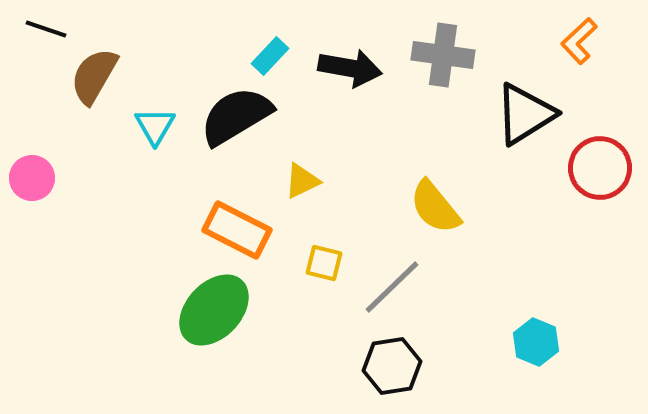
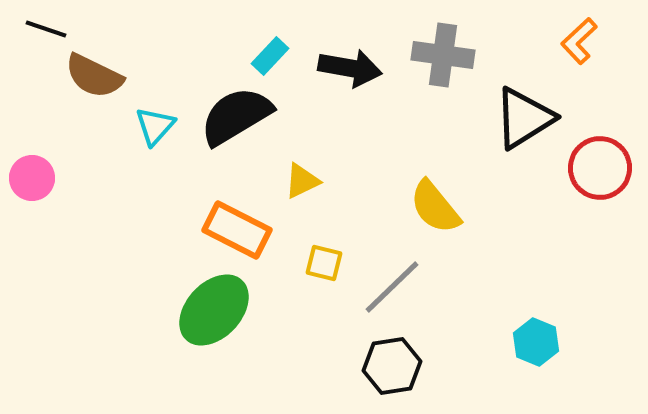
brown semicircle: rotated 94 degrees counterclockwise
black triangle: moved 1 px left, 4 px down
cyan triangle: rotated 12 degrees clockwise
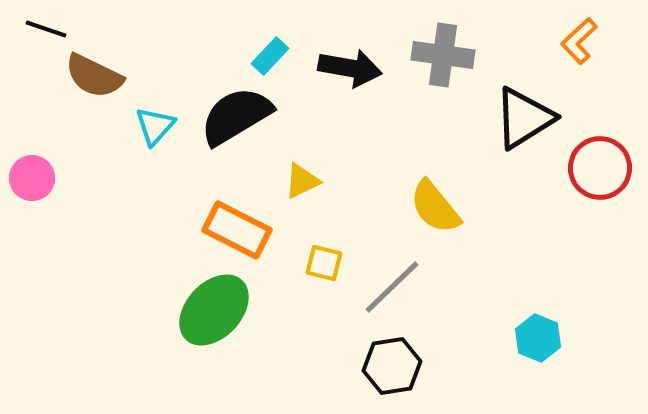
cyan hexagon: moved 2 px right, 4 px up
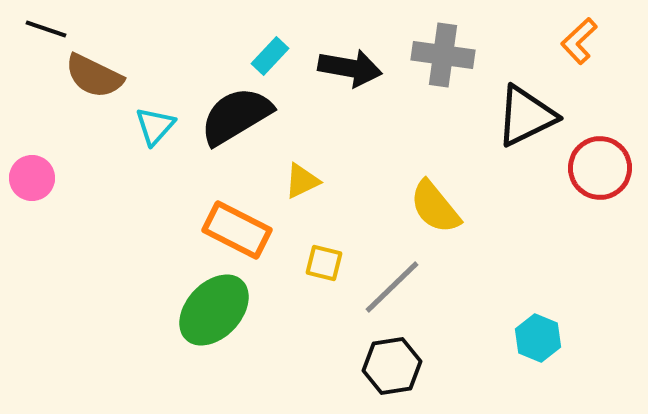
black triangle: moved 2 px right, 2 px up; rotated 6 degrees clockwise
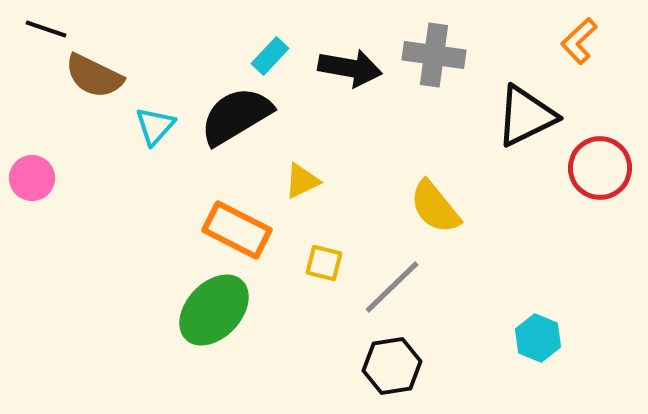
gray cross: moved 9 px left
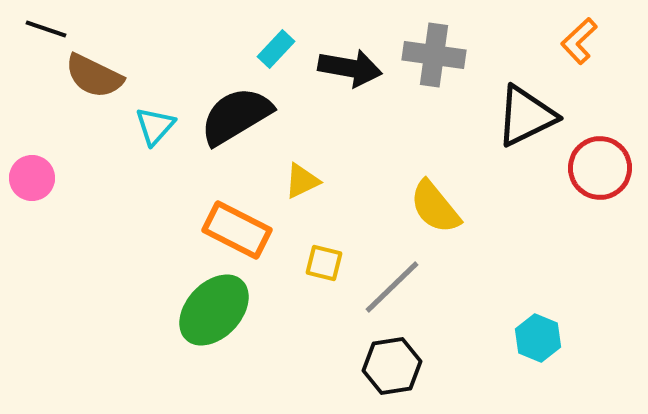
cyan rectangle: moved 6 px right, 7 px up
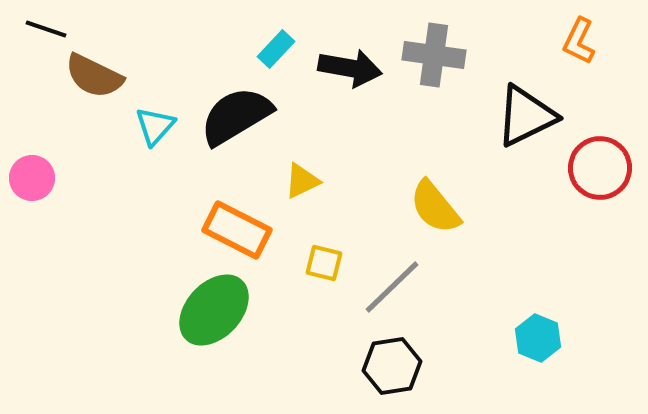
orange L-shape: rotated 21 degrees counterclockwise
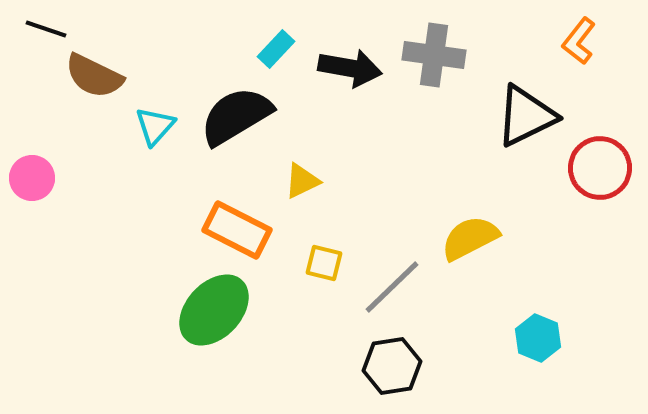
orange L-shape: rotated 12 degrees clockwise
yellow semicircle: moved 35 px right, 31 px down; rotated 102 degrees clockwise
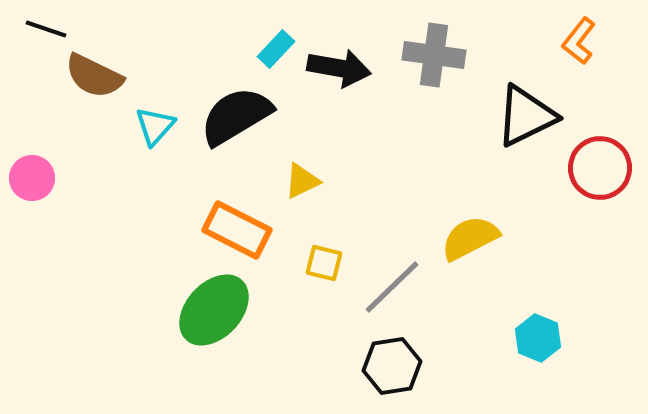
black arrow: moved 11 px left
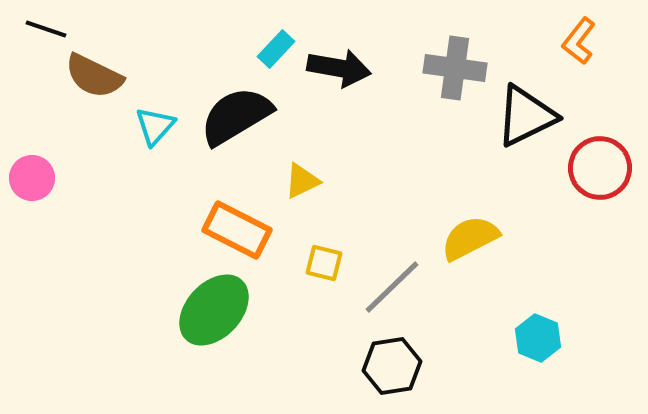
gray cross: moved 21 px right, 13 px down
